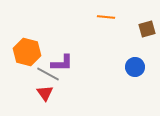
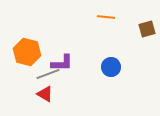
blue circle: moved 24 px left
gray line: rotated 50 degrees counterclockwise
red triangle: moved 1 px down; rotated 24 degrees counterclockwise
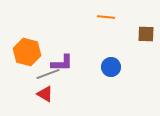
brown square: moved 1 px left, 5 px down; rotated 18 degrees clockwise
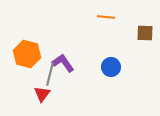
brown square: moved 1 px left, 1 px up
orange hexagon: moved 2 px down
purple L-shape: moved 1 px right; rotated 125 degrees counterclockwise
gray line: moved 2 px right; rotated 55 degrees counterclockwise
red triangle: moved 3 px left; rotated 36 degrees clockwise
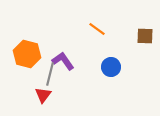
orange line: moved 9 px left, 12 px down; rotated 30 degrees clockwise
brown square: moved 3 px down
purple L-shape: moved 2 px up
red triangle: moved 1 px right, 1 px down
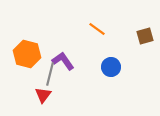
brown square: rotated 18 degrees counterclockwise
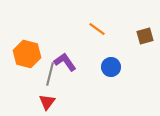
purple L-shape: moved 2 px right, 1 px down
red triangle: moved 4 px right, 7 px down
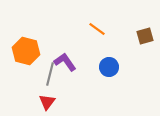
orange hexagon: moved 1 px left, 3 px up
blue circle: moved 2 px left
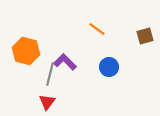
purple L-shape: rotated 10 degrees counterclockwise
